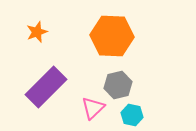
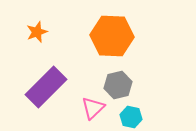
cyan hexagon: moved 1 px left, 2 px down
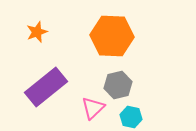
purple rectangle: rotated 6 degrees clockwise
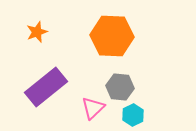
gray hexagon: moved 2 px right, 2 px down; rotated 20 degrees clockwise
cyan hexagon: moved 2 px right, 2 px up; rotated 20 degrees clockwise
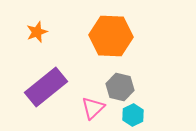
orange hexagon: moved 1 px left
gray hexagon: rotated 8 degrees clockwise
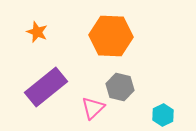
orange star: rotated 30 degrees counterclockwise
cyan hexagon: moved 30 px right
